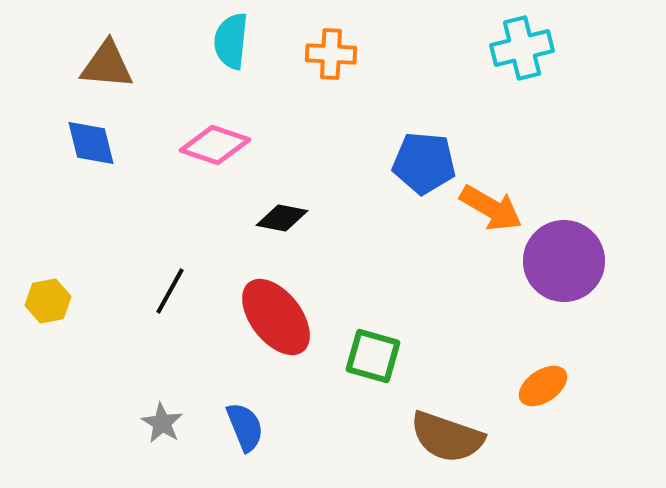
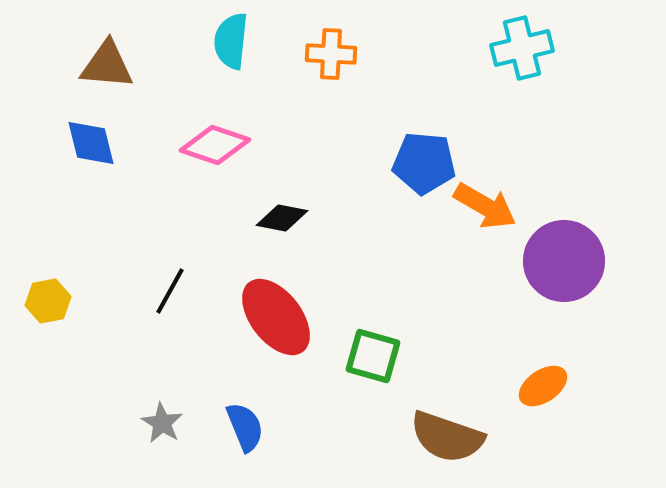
orange arrow: moved 6 px left, 2 px up
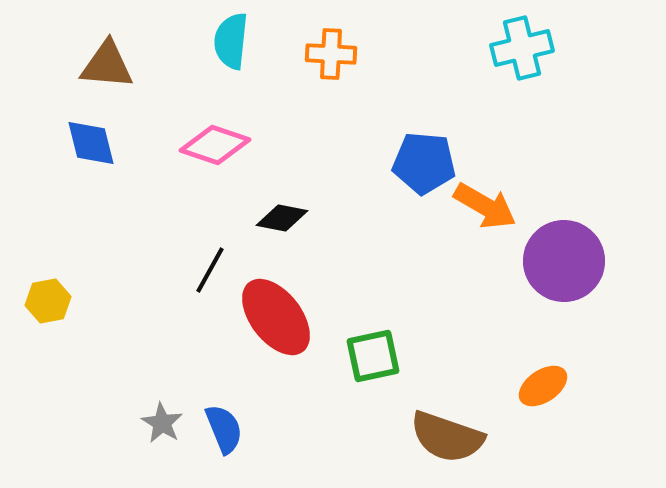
black line: moved 40 px right, 21 px up
green square: rotated 28 degrees counterclockwise
blue semicircle: moved 21 px left, 2 px down
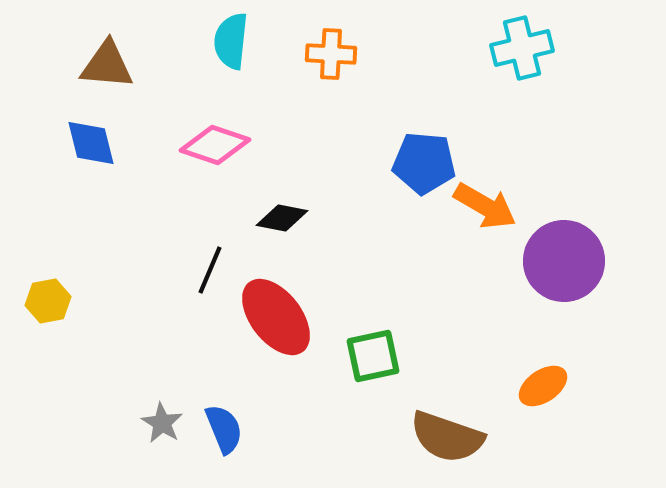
black line: rotated 6 degrees counterclockwise
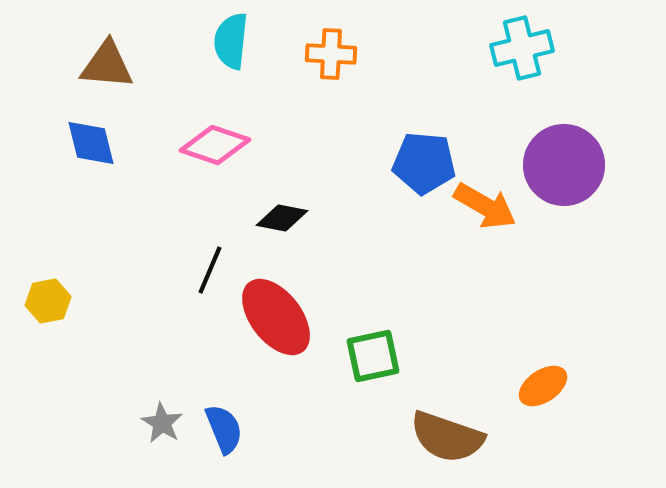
purple circle: moved 96 px up
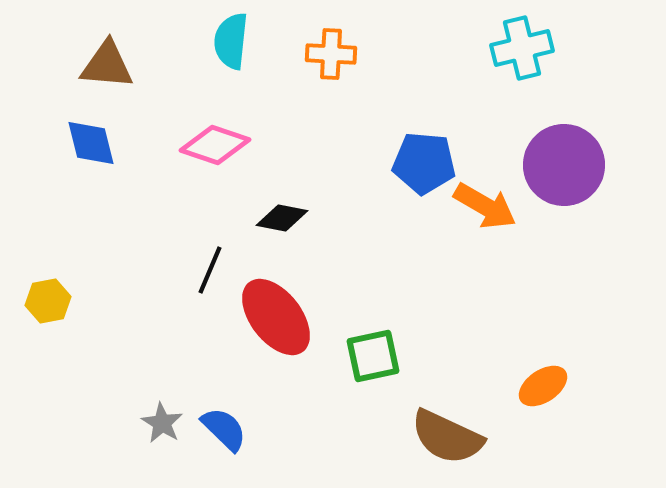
blue semicircle: rotated 24 degrees counterclockwise
brown semicircle: rotated 6 degrees clockwise
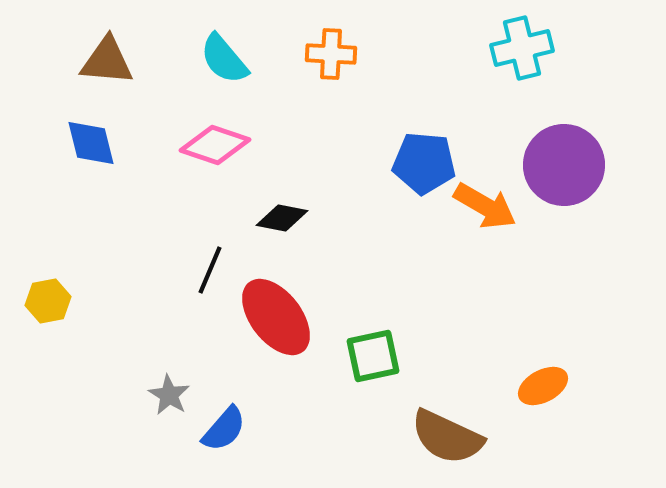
cyan semicircle: moved 7 px left, 18 px down; rotated 46 degrees counterclockwise
brown triangle: moved 4 px up
orange ellipse: rotated 6 degrees clockwise
gray star: moved 7 px right, 28 px up
blue semicircle: rotated 87 degrees clockwise
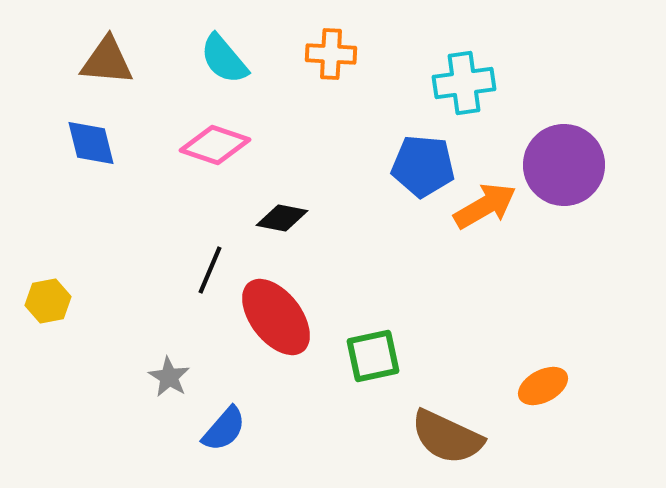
cyan cross: moved 58 px left, 35 px down; rotated 6 degrees clockwise
blue pentagon: moved 1 px left, 3 px down
orange arrow: rotated 60 degrees counterclockwise
gray star: moved 18 px up
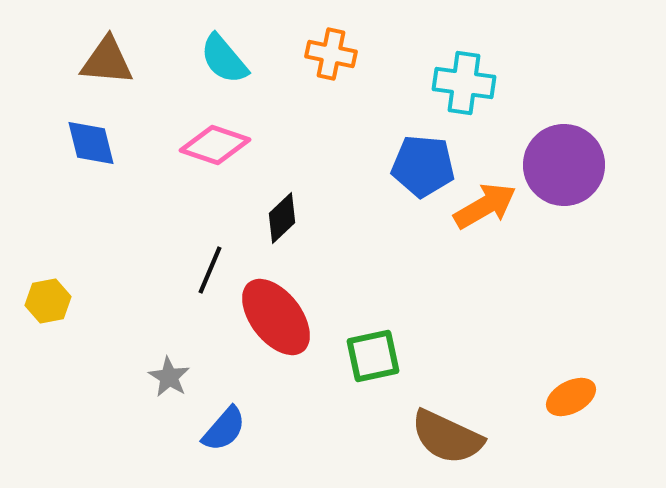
orange cross: rotated 9 degrees clockwise
cyan cross: rotated 16 degrees clockwise
black diamond: rotated 54 degrees counterclockwise
orange ellipse: moved 28 px right, 11 px down
